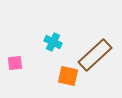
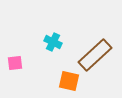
orange square: moved 1 px right, 5 px down
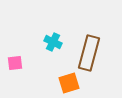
brown rectangle: moved 6 px left, 2 px up; rotated 32 degrees counterclockwise
orange square: moved 2 px down; rotated 30 degrees counterclockwise
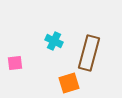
cyan cross: moved 1 px right, 1 px up
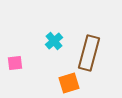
cyan cross: rotated 24 degrees clockwise
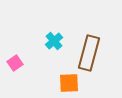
pink square: rotated 28 degrees counterclockwise
orange square: rotated 15 degrees clockwise
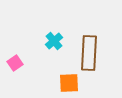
brown rectangle: rotated 12 degrees counterclockwise
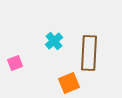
pink square: rotated 14 degrees clockwise
orange square: rotated 20 degrees counterclockwise
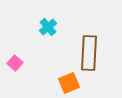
cyan cross: moved 6 px left, 14 px up
pink square: rotated 28 degrees counterclockwise
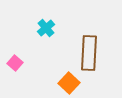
cyan cross: moved 2 px left, 1 px down
orange square: rotated 25 degrees counterclockwise
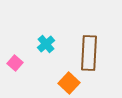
cyan cross: moved 16 px down
